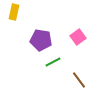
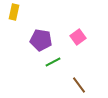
brown line: moved 5 px down
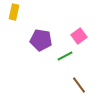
pink square: moved 1 px right, 1 px up
green line: moved 12 px right, 6 px up
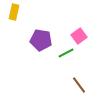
green line: moved 1 px right, 3 px up
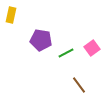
yellow rectangle: moved 3 px left, 3 px down
pink square: moved 13 px right, 12 px down
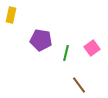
green line: rotated 49 degrees counterclockwise
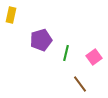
purple pentagon: rotated 25 degrees counterclockwise
pink square: moved 2 px right, 9 px down
brown line: moved 1 px right, 1 px up
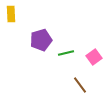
yellow rectangle: moved 1 px up; rotated 14 degrees counterclockwise
green line: rotated 63 degrees clockwise
brown line: moved 1 px down
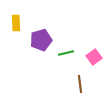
yellow rectangle: moved 5 px right, 9 px down
brown line: moved 1 px up; rotated 30 degrees clockwise
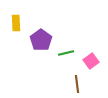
purple pentagon: rotated 20 degrees counterclockwise
pink square: moved 3 px left, 4 px down
brown line: moved 3 px left
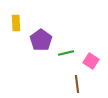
pink square: rotated 21 degrees counterclockwise
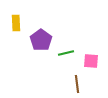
pink square: rotated 28 degrees counterclockwise
